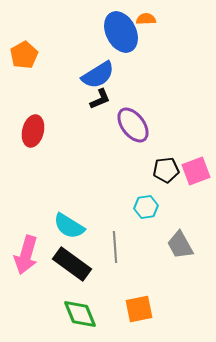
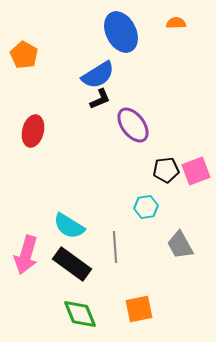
orange semicircle: moved 30 px right, 4 px down
orange pentagon: rotated 12 degrees counterclockwise
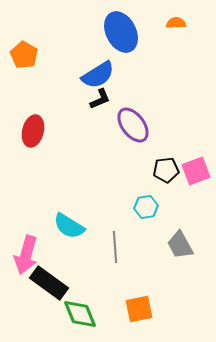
black rectangle: moved 23 px left, 19 px down
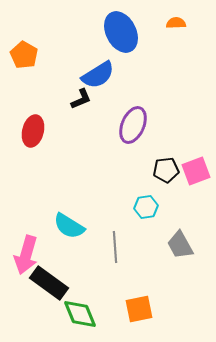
black L-shape: moved 19 px left
purple ellipse: rotated 60 degrees clockwise
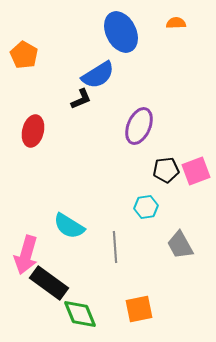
purple ellipse: moved 6 px right, 1 px down
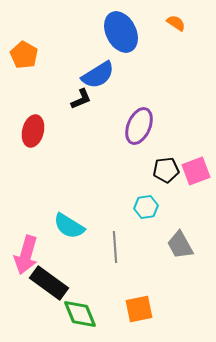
orange semicircle: rotated 36 degrees clockwise
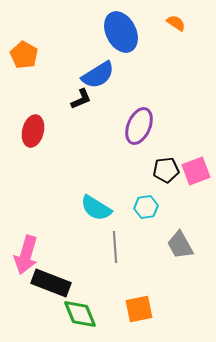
cyan semicircle: moved 27 px right, 18 px up
black rectangle: moved 2 px right; rotated 15 degrees counterclockwise
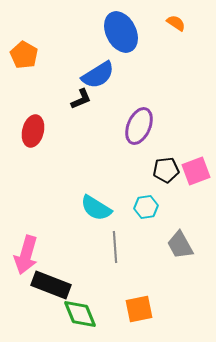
black rectangle: moved 2 px down
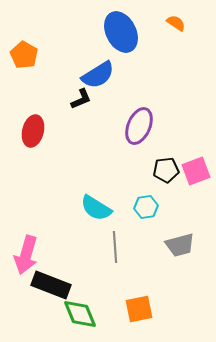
gray trapezoid: rotated 76 degrees counterclockwise
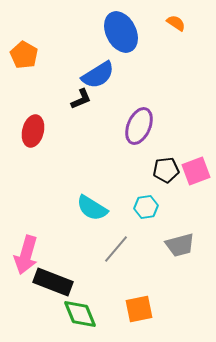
cyan semicircle: moved 4 px left
gray line: moved 1 px right, 2 px down; rotated 44 degrees clockwise
black rectangle: moved 2 px right, 3 px up
